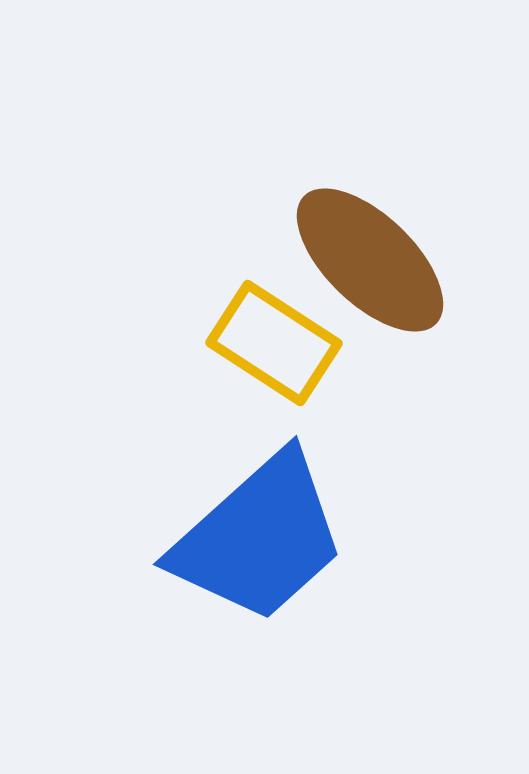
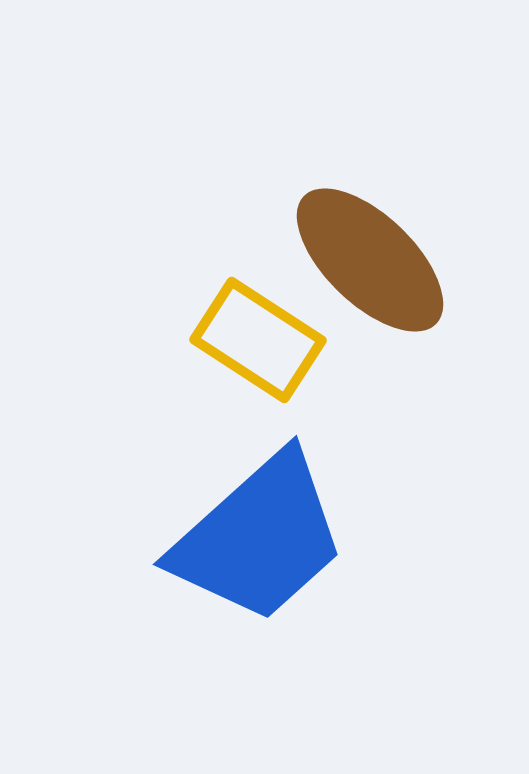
yellow rectangle: moved 16 px left, 3 px up
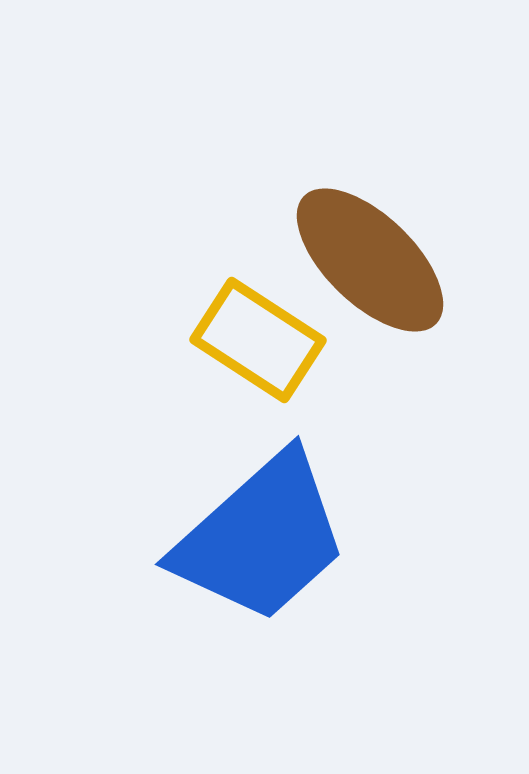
blue trapezoid: moved 2 px right
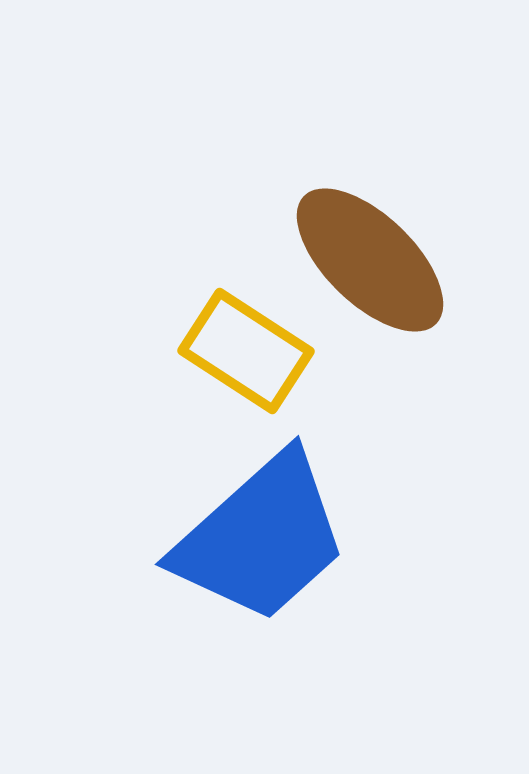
yellow rectangle: moved 12 px left, 11 px down
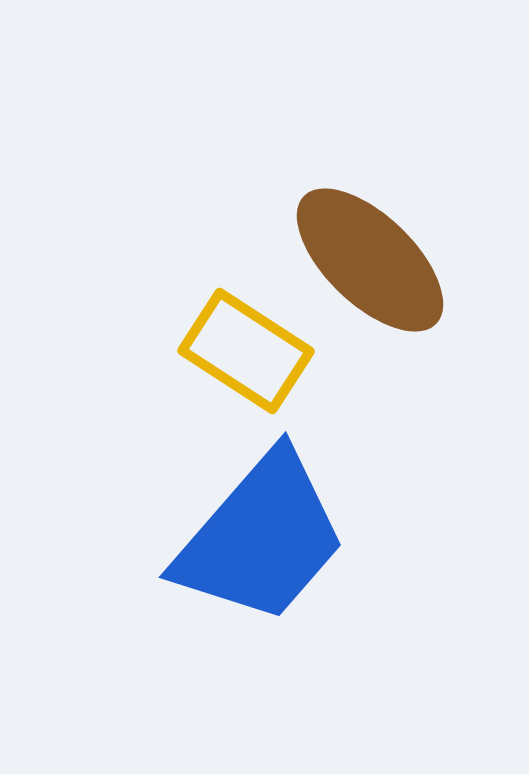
blue trapezoid: rotated 7 degrees counterclockwise
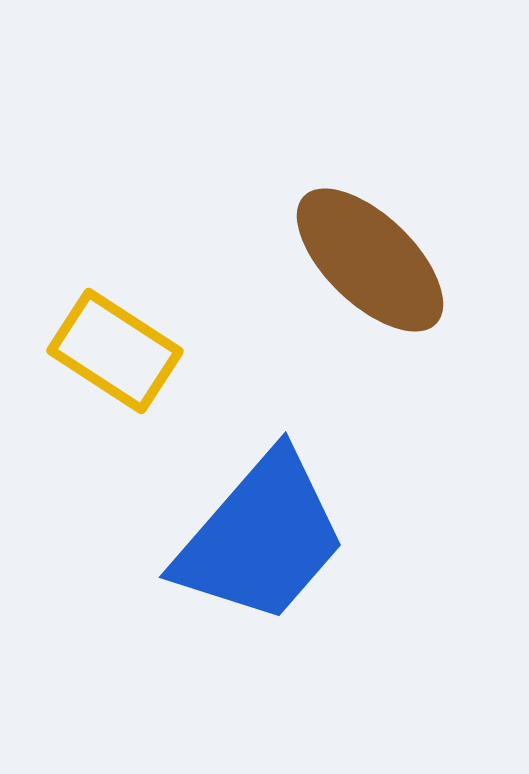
yellow rectangle: moved 131 px left
